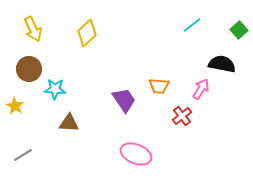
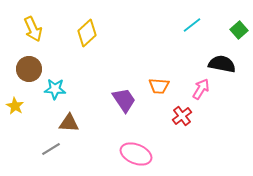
gray line: moved 28 px right, 6 px up
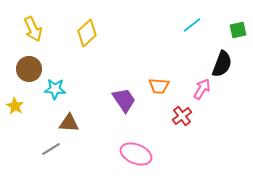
green square: moved 1 px left; rotated 30 degrees clockwise
black semicircle: rotated 100 degrees clockwise
pink arrow: moved 1 px right
